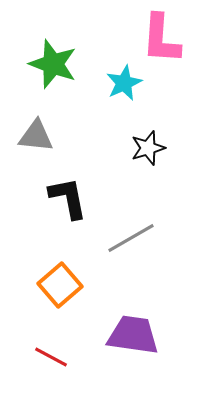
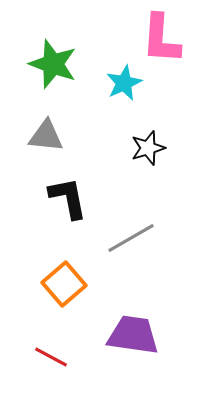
gray triangle: moved 10 px right
orange square: moved 4 px right, 1 px up
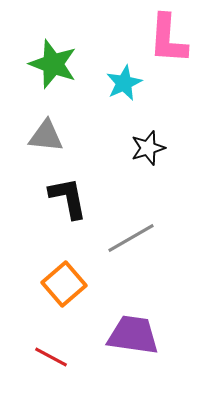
pink L-shape: moved 7 px right
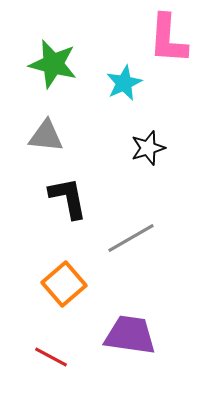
green star: rotated 6 degrees counterclockwise
purple trapezoid: moved 3 px left
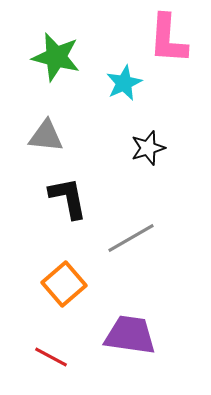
green star: moved 3 px right, 7 px up
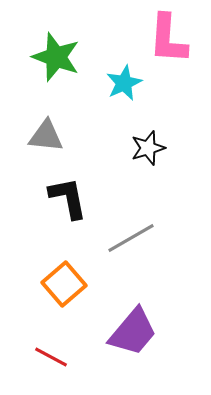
green star: rotated 6 degrees clockwise
purple trapezoid: moved 3 px right, 3 px up; rotated 122 degrees clockwise
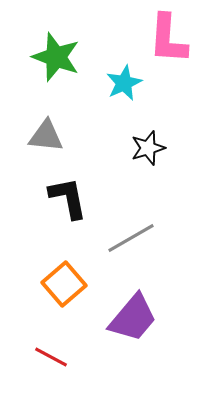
purple trapezoid: moved 14 px up
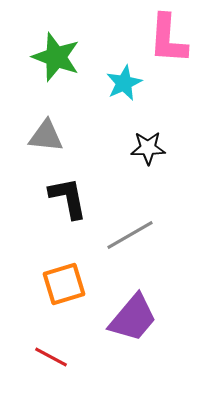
black star: rotated 16 degrees clockwise
gray line: moved 1 px left, 3 px up
orange square: rotated 24 degrees clockwise
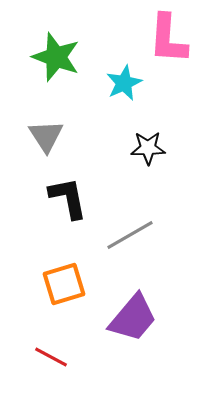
gray triangle: rotated 51 degrees clockwise
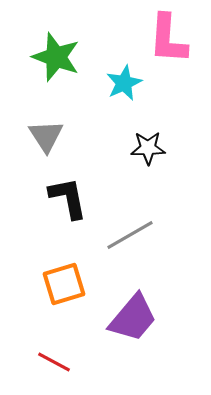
red line: moved 3 px right, 5 px down
